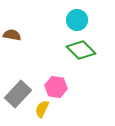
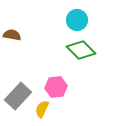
pink hexagon: rotated 15 degrees counterclockwise
gray rectangle: moved 2 px down
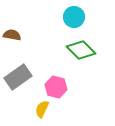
cyan circle: moved 3 px left, 3 px up
pink hexagon: rotated 20 degrees clockwise
gray rectangle: moved 19 px up; rotated 12 degrees clockwise
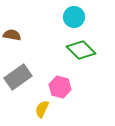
pink hexagon: moved 4 px right
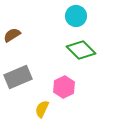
cyan circle: moved 2 px right, 1 px up
brown semicircle: rotated 42 degrees counterclockwise
gray rectangle: rotated 12 degrees clockwise
pink hexagon: moved 4 px right; rotated 20 degrees clockwise
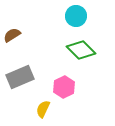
gray rectangle: moved 2 px right
yellow semicircle: moved 1 px right
